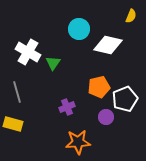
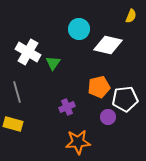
white pentagon: rotated 15 degrees clockwise
purple circle: moved 2 px right
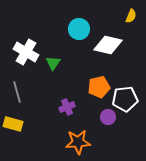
white cross: moved 2 px left
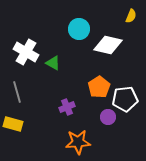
green triangle: rotated 35 degrees counterclockwise
orange pentagon: rotated 20 degrees counterclockwise
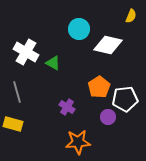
purple cross: rotated 35 degrees counterclockwise
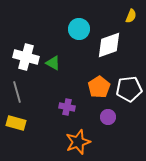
white diamond: moved 1 px right; rotated 32 degrees counterclockwise
white cross: moved 5 px down; rotated 15 degrees counterclockwise
white pentagon: moved 4 px right, 10 px up
purple cross: rotated 21 degrees counterclockwise
yellow rectangle: moved 3 px right, 1 px up
orange star: rotated 15 degrees counterclockwise
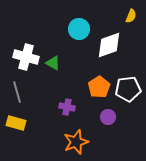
white pentagon: moved 1 px left
orange star: moved 2 px left
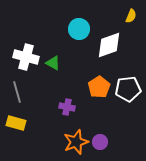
purple circle: moved 8 px left, 25 px down
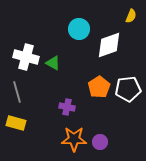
orange star: moved 2 px left, 3 px up; rotated 20 degrees clockwise
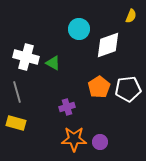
white diamond: moved 1 px left
purple cross: rotated 28 degrees counterclockwise
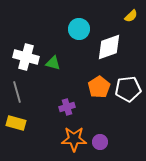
yellow semicircle: rotated 24 degrees clockwise
white diamond: moved 1 px right, 2 px down
green triangle: rotated 14 degrees counterclockwise
